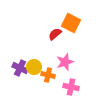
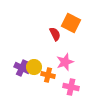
red semicircle: rotated 104 degrees clockwise
purple cross: moved 2 px right
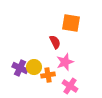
orange square: rotated 18 degrees counterclockwise
red semicircle: moved 8 px down
purple cross: moved 2 px left
orange cross: rotated 24 degrees counterclockwise
pink cross: moved 1 px left, 1 px up; rotated 21 degrees clockwise
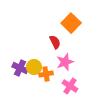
orange square: rotated 36 degrees clockwise
orange cross: moved 2 px left, 1 px up
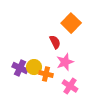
orange cross: rotated 24 degrees clockwise
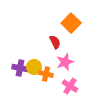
purple cross: rotated 14 degrees counterclockwise
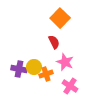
orange square: moved 11 px left, 5 px up
red semicircle: moved 1 px left
pink star: rotated 30 degrees counterclockwise
purple cross: moved 1 px left, 1 px down
orange cross: rotated 32 degrees counterclockwise
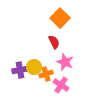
purple cross: moved 1 px right, 1 px down; rotated 21 degrees counterclockwise
pink cross: moved 9 px left, 1 px up
